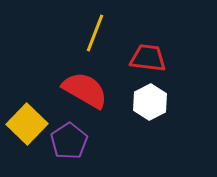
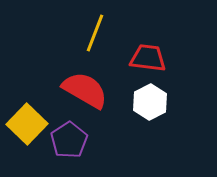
purple pentagon: moved 1 px up
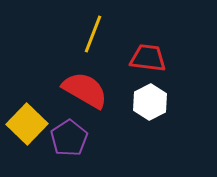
yellow line: moved 2 px left, 1 px down
purple pentagon: moved 2 px up
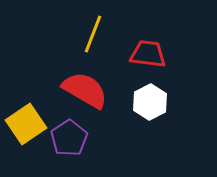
red trapezoid: moved 4 px up
yellow square: moved 1 px left; rotated 12 degrees clockwise
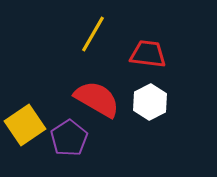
yellow line: rotated 9 degrees clockwise
red semicircle: moved 12 px right, 9 px down
yellow square: moved 1 px left, 1 px down
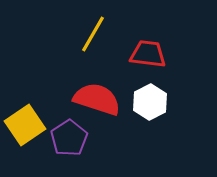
red semicircle: rotated 12 degrees counterclockwise
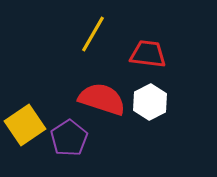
red semicircle: moved 5 px right
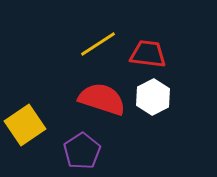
yellow line: moved 5 px right, 10 px down; rotated 27 degrees clockwise
white hexagon: moved 3 px right, 5 px up
purple pentagon: moved 13 px right, 13 px down
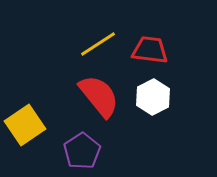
red trapezoid: moved 2 px right, 4 px up
red semicircle: moved 3 px left, 3 px up; rotated 33 degrees clockwise
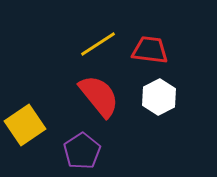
white hexagon: moved 6 px right
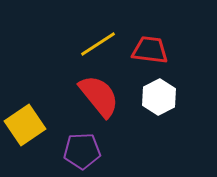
purple pentagon: rotated 30 degrees clockwise
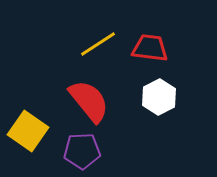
red trapezoid: moved 2 px up
red semicircle: moved 10 px left, 5 px down
yellow square: moved 3 px right, 6 px down; rotated 21 degrees counterclockwise
